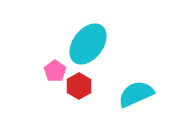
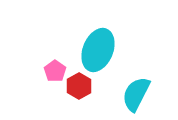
cyan ellipse: moved 10 px right, 6 px down; rotated 15 degrees counterclockwise
cyan semicircle: rotated 39 degrees counterclockwise
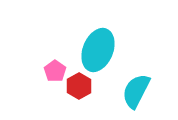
cyan semicircle: moved 3 px up
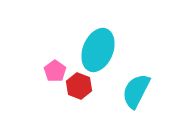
red hexagon: rotated 10 degrees counterclockwise
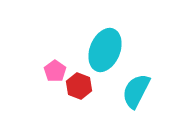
cyan ellipse: moved 7 px right
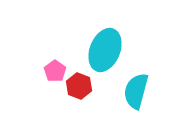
cyan semicircle: rotated 12 degrees counterclockwise
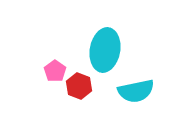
cyan ellipse: rotated 12 degrees counterclockwise
cyan semicircle: rotated 117 degrees counterclockwise
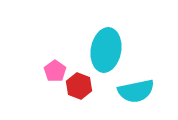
cyan ellipse: moved 1 px right
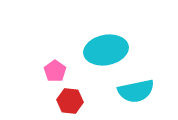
cyan ellipse: rotated 69 degrees clockwise
red hexagon: moved 9 px left, 15 px down; rotated 15 degrees counterclockwise
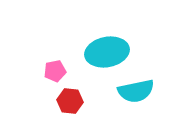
cyan ellipse: moved 1 px right, 2 px down
pink pentagon: rotated 25 degrees clockwise
